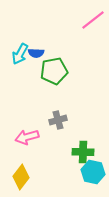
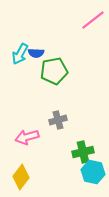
green cross: rotated 15 degrees counterclockwise
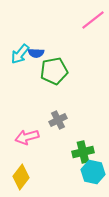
cyan arrow: rotated 10 degrees clockwise
gray cross: rotated 12 degrees counterclockwise
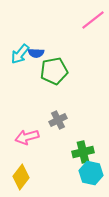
cyan hexagon: moved 2 px left, 1 px down
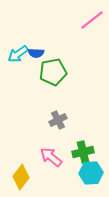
pink line: moved 1 px left
cyan arrow: moved 2 px left; rotated 15 degrees clockwise
green pentagon: moved 1 px left, 1 px down
pink arrow: moved 24 px right, 20 px down; rotated 55 degrees clockwise
cyan hexagon: rotated 15 degrees counterclockwise
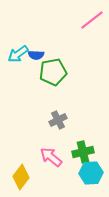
blue semicircle: moved 2 px down
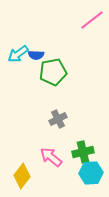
gray cross: moved 1 px up
yellow diamond: moved 1 px right, 1 px up
